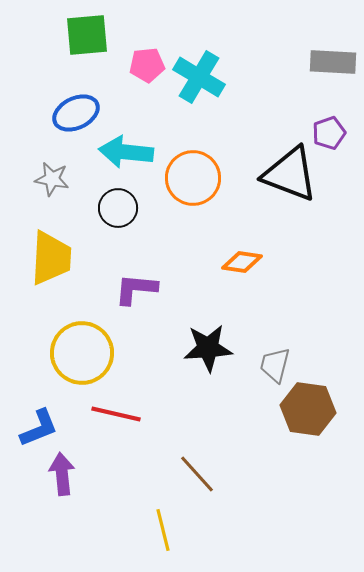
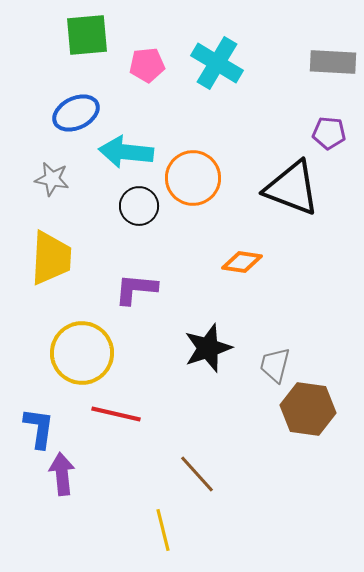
cyan cross: moved 18 px right, 14 px up
purple pentagon: rotated 24 degrees clockwise
black triangle: moved 2 px right, 14 px down
black circle: moved 21 px right, 2 px up
black star: rotated 15 degrees counterclockwise
blue L-shape: rotated 60 degrees counterclockwise
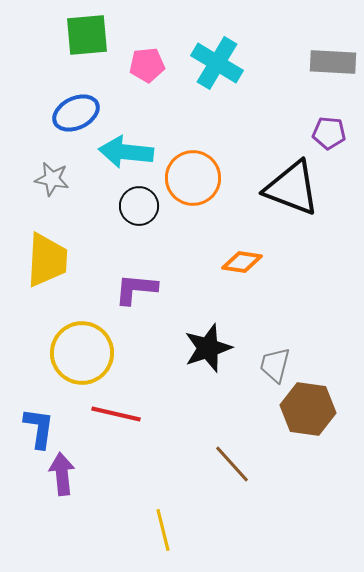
yellow trapezoid: moved 4 px left, 2 px down
brown line: moved 35 px right, 10 px up
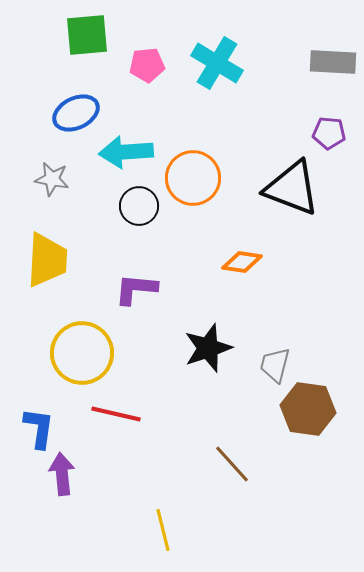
cyan arrow: rotated 10 degrees counterclockwise
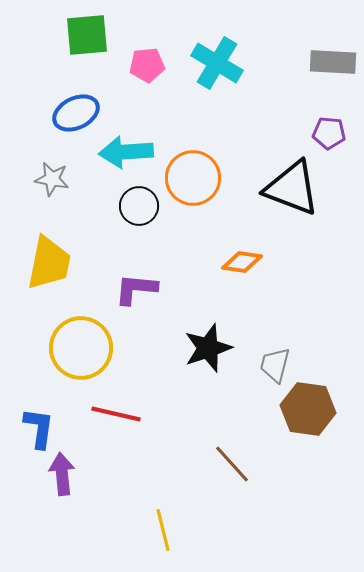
yellow trapezoid: moved 2 px right, 3 px down; rotated 8 degrees clockwise
yellow circle: moved 1 px left, 5 px up
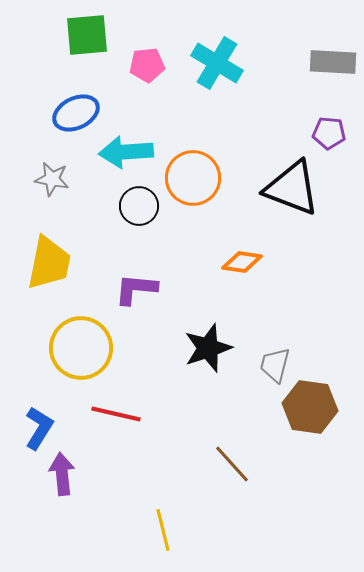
brown hexagon: moved 2 px right, 2 px up
blue L-shape: rotated 24 degrees clockwise
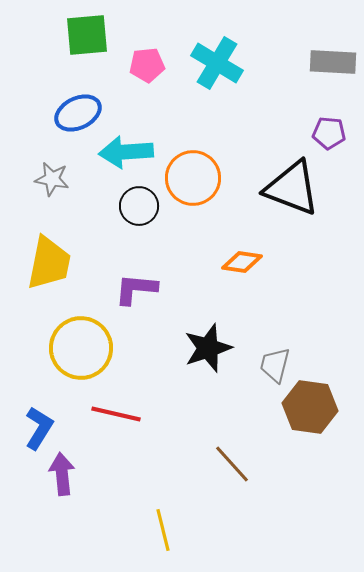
blue ellipse: moved 2 px right
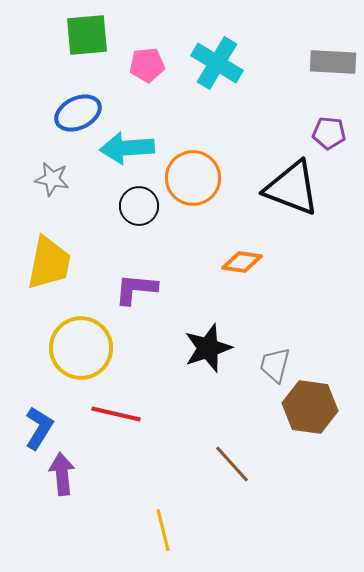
cyan arrow: moved 1 px right, 4 px up
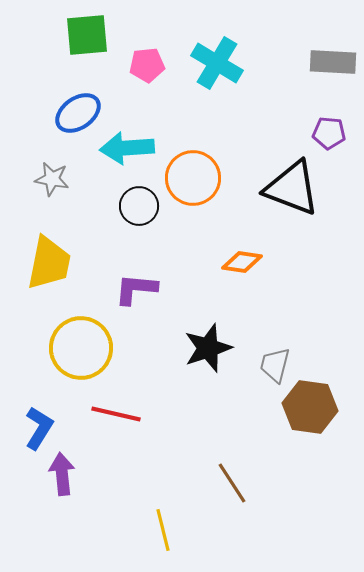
blue ellipse: rotated 9 degrees counterclockwise
brown line: moved 19 px down; rotated 9 degrees clockwise
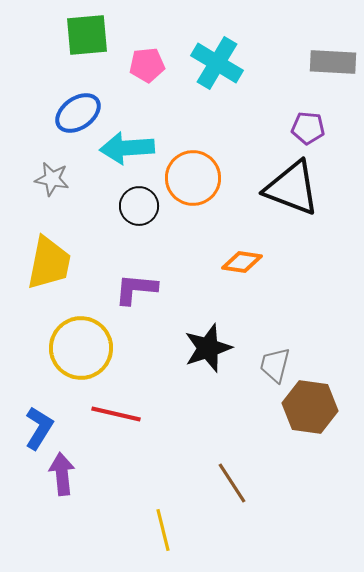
purple pentagon: moved 21 px left, 5 px up
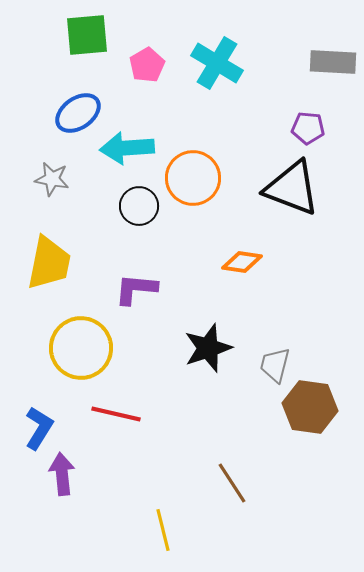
pink pentagon: rotated 24 degrees counterclockwise
